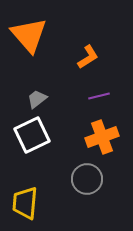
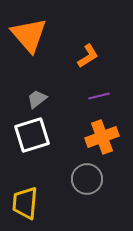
orange L-shape: moved 1 px up
white square: rotated 9 degrees clockwise
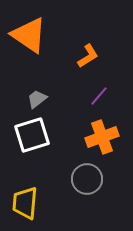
orange triangle: rotated 15 degrees counterclockwise
purple line: rotated 35 degrees counterclockwise
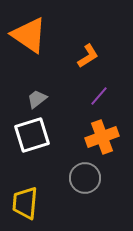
gray circle: moved 2 px left, 1 px up
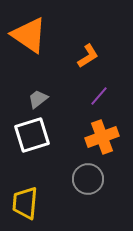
gray trapezoid: moved 1 px right
gray circle: moved 3 px right, 1 px down
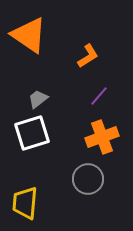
white square: moved 2 px up
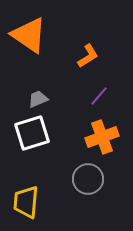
gray trapezoid: rotated 15 degrees clockwise
yellow trapezoid: moved 1 px right, 1 px up
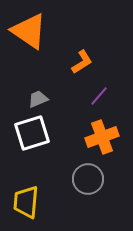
orange triangle: moved 4 px up
orange L-shape: moved 6 px left, 6 px down
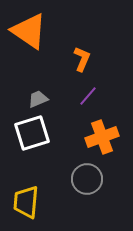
orange L-shape: moved 3 px up; rotated 35 degrees counterclockwise
purple line: moved 11 px left
gray circle: moved 1 px left
